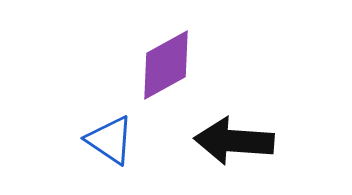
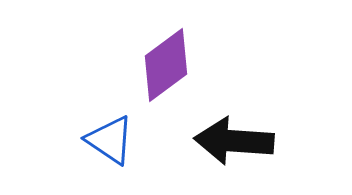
purple diamond: rotated 8 degrees counterclockwise
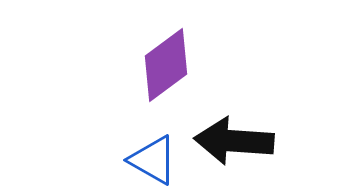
blue triangle: moved 43 px right, 20 px down; rotated 4 degrees counterclockwise
